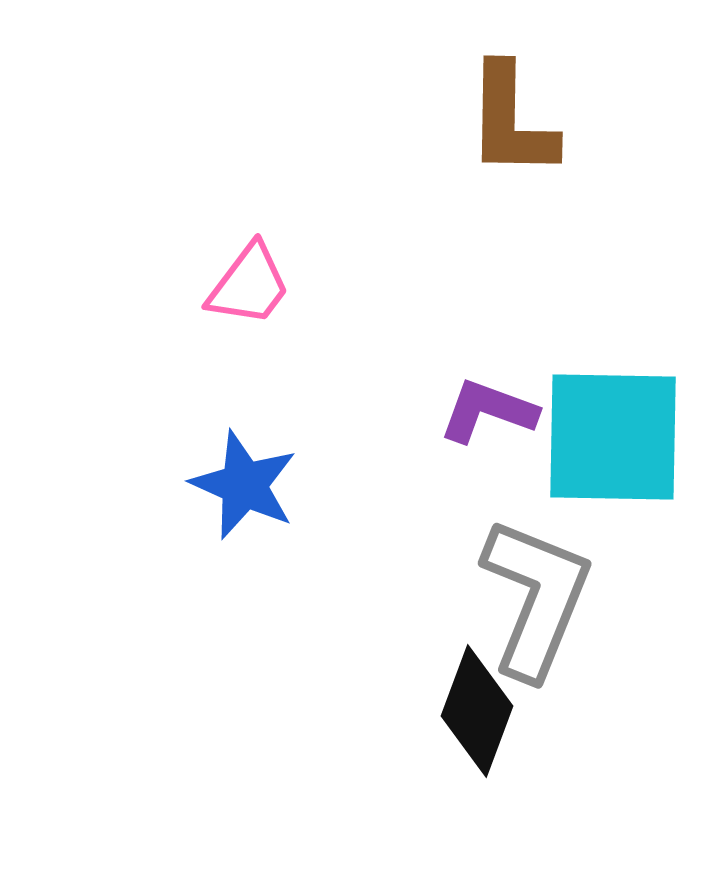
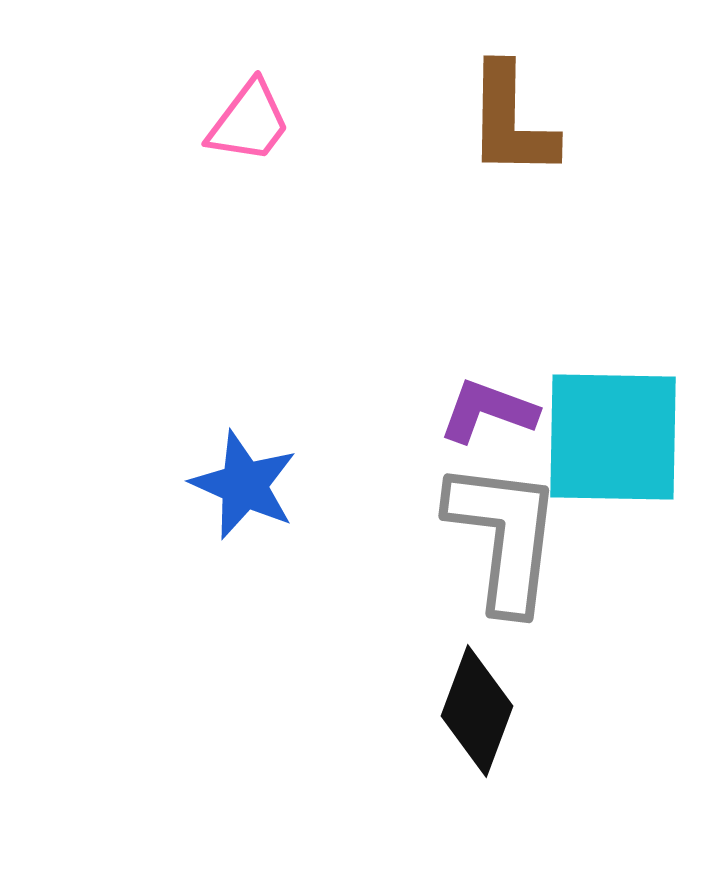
pink trapezoid: moved 163 px up
gray L-shape: moved 32 px left, 62 px up; rotated 15 degrees counterclockwise
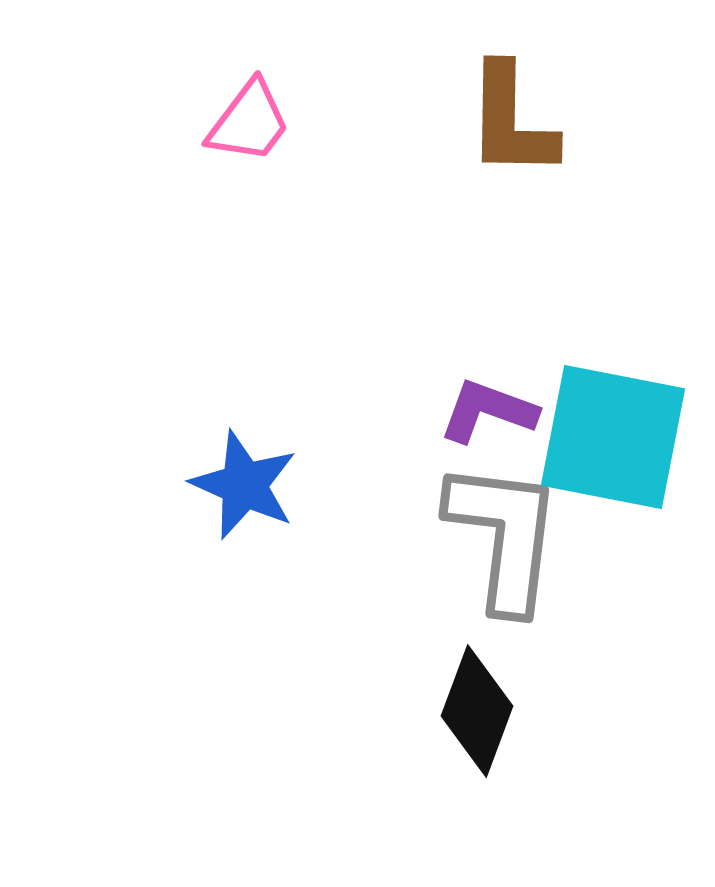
cyan square: rotated 10 degrees clockwise
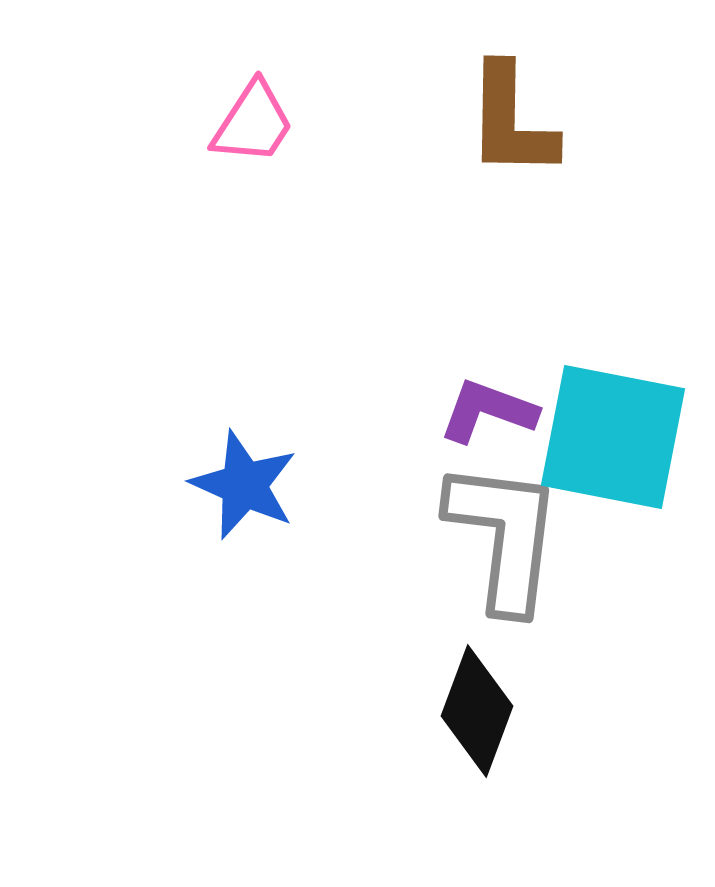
pink trapezoid: moved 4 px right, 1 px down; rotated 4 degrees counterclockwise
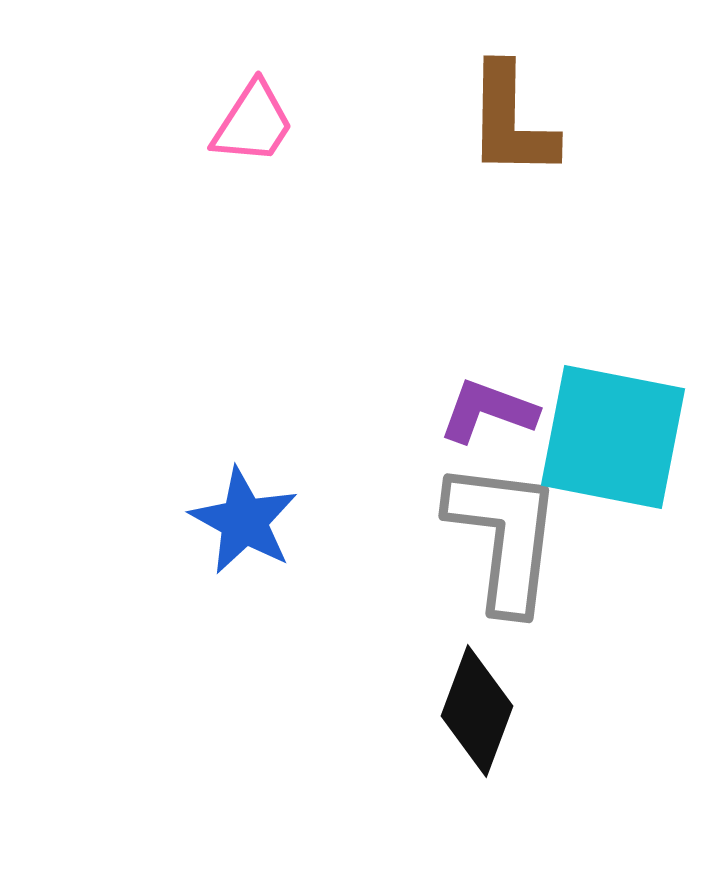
blue star: moved 36 px down; rotated 5 degrees clockwise
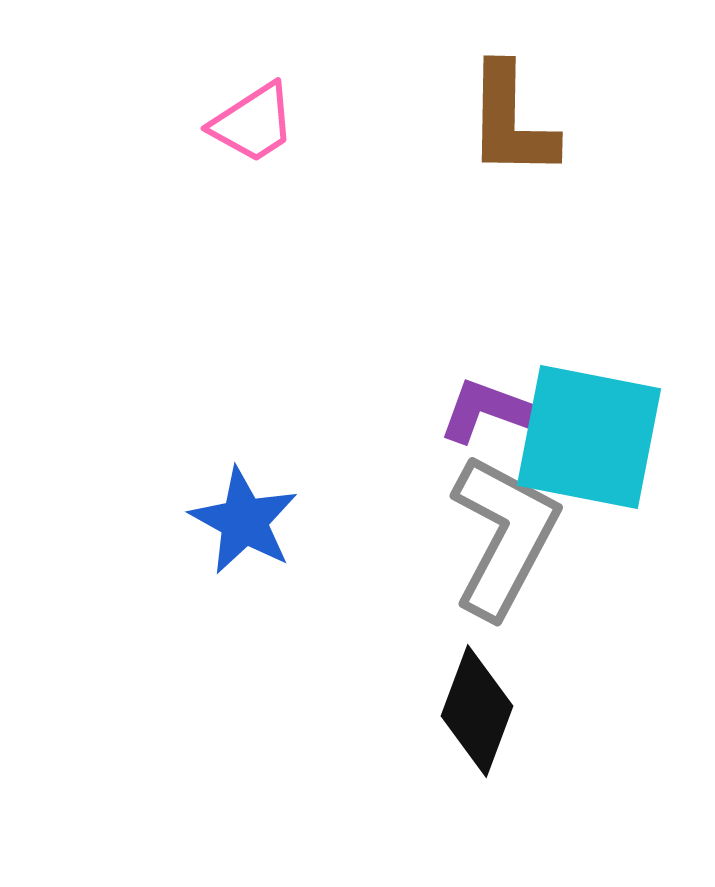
pink trapezoid: rotated 24 degrees clockwise
cyan square: moved 24 px left
gray L-shape: rotated 21 degrees clockwise
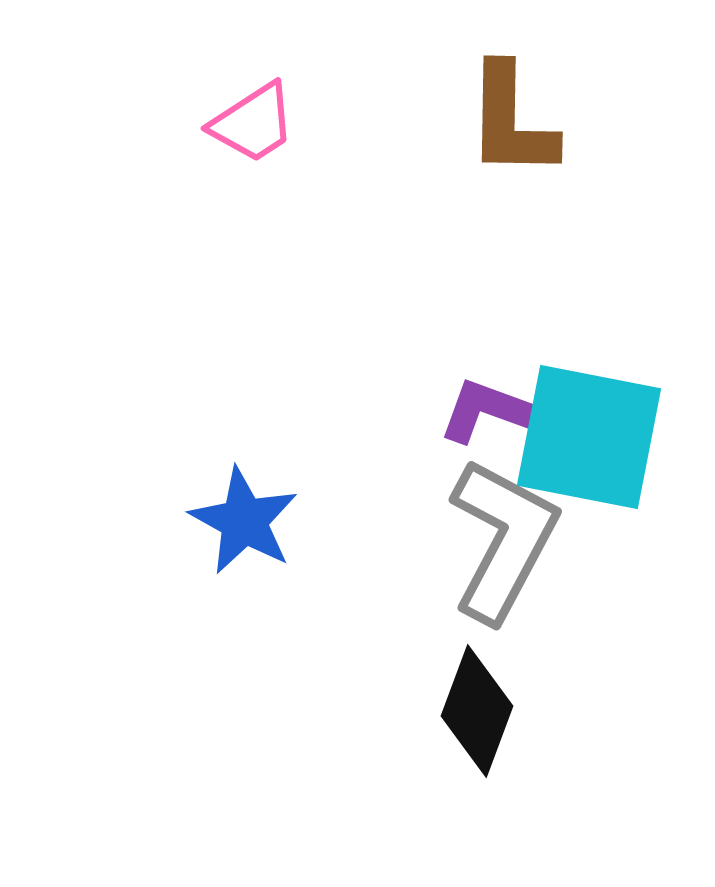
gray L-shape: moved 1 px left, 4 px down
